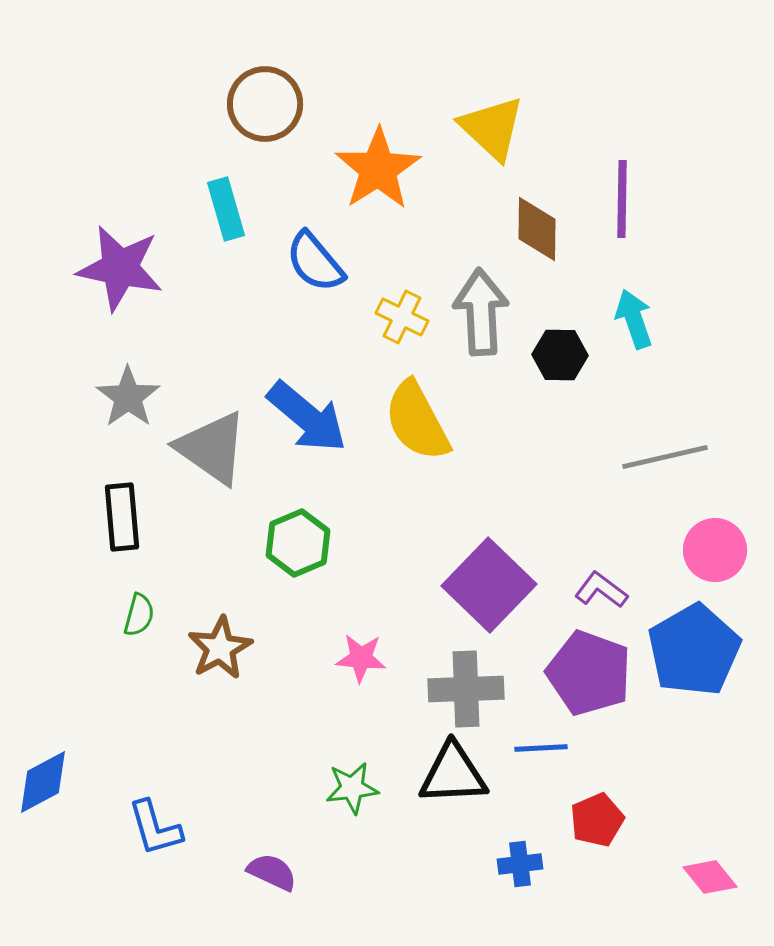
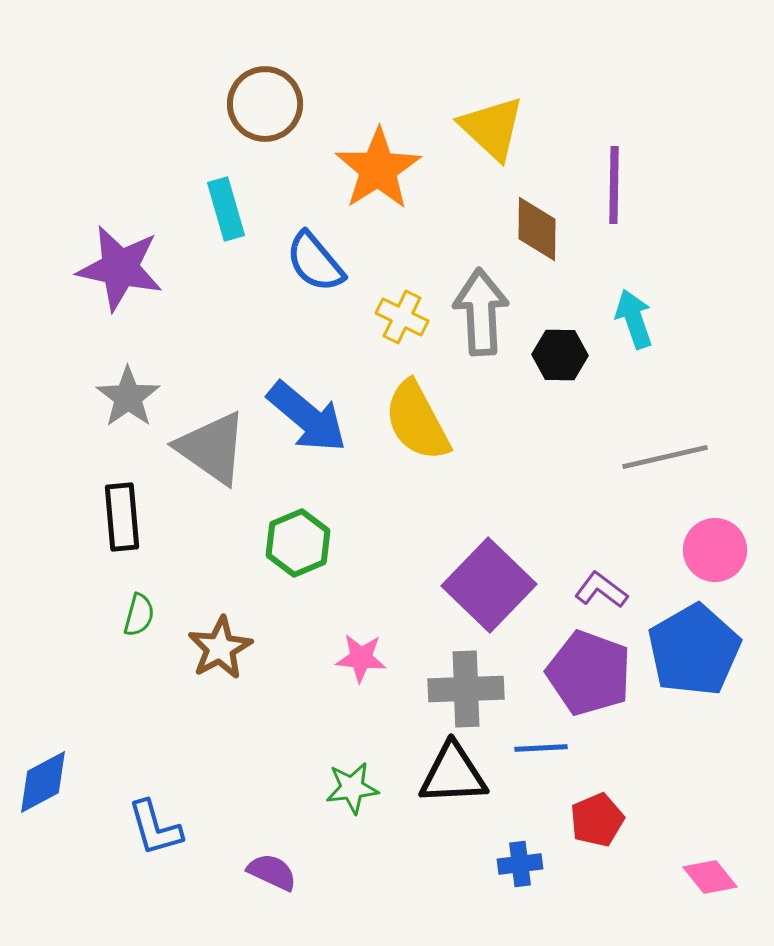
purple line: moved 8 px left, 14 px up
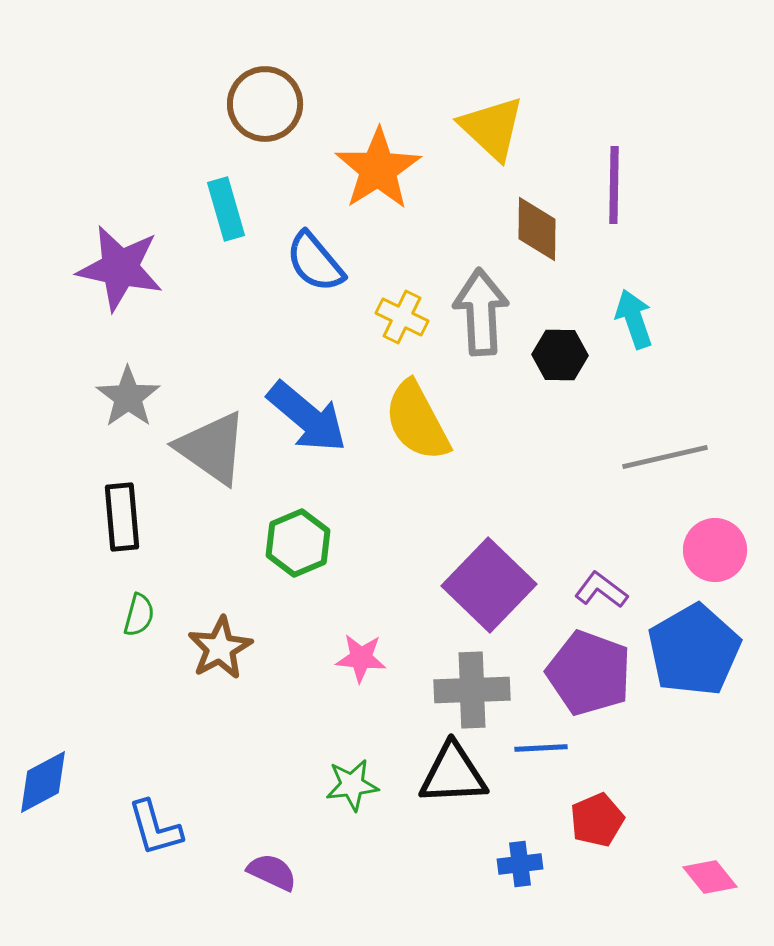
gray cross: moved 6 px right, 1 px down
green star: moved 3 px up
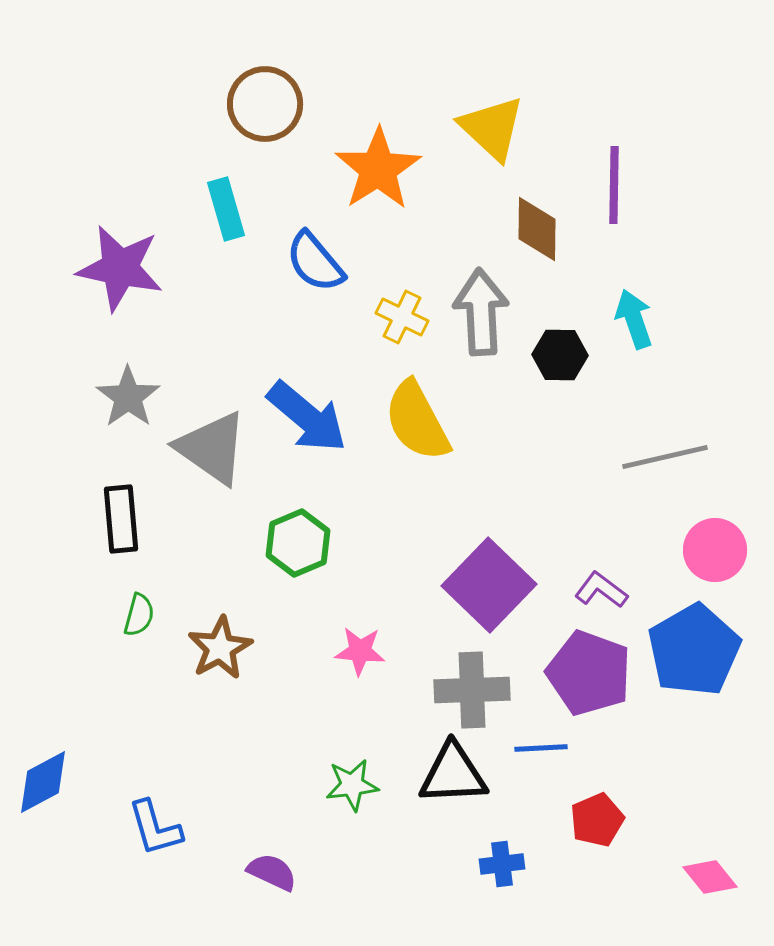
black rectangle: moved 1 px left, 2 px down
pink star: moved 1 px left, 7 px up
blue cross: moved 18 px left
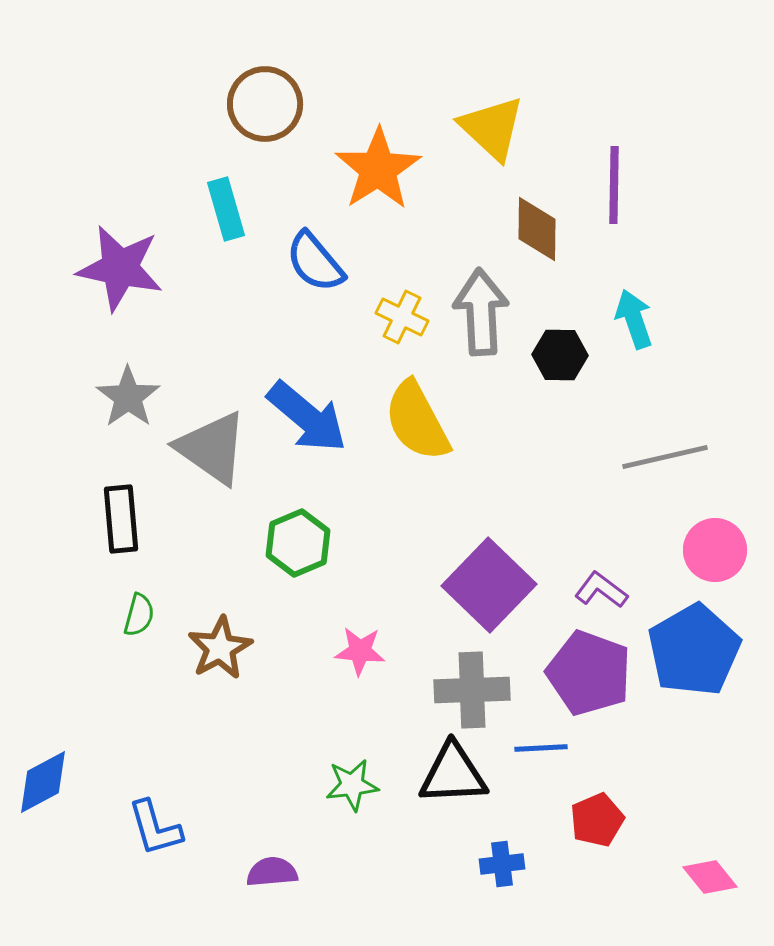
purple semicircle: rotated 30 degrees counterclockwise
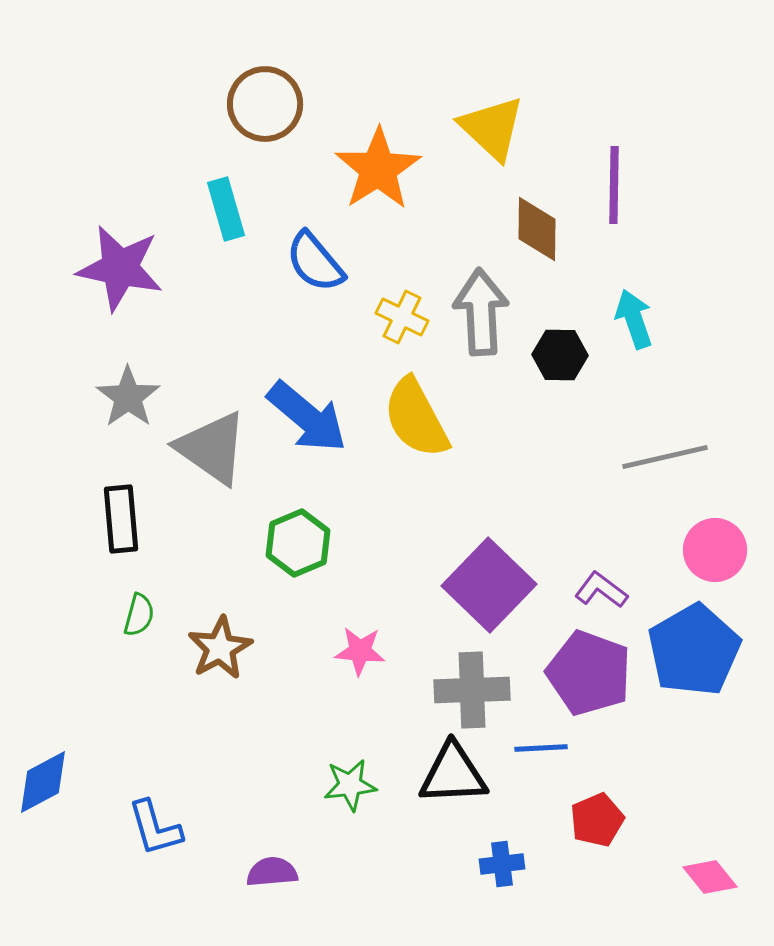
yellow semicircle: moved 1 px left, 3 px up
green star: moved 2 px left
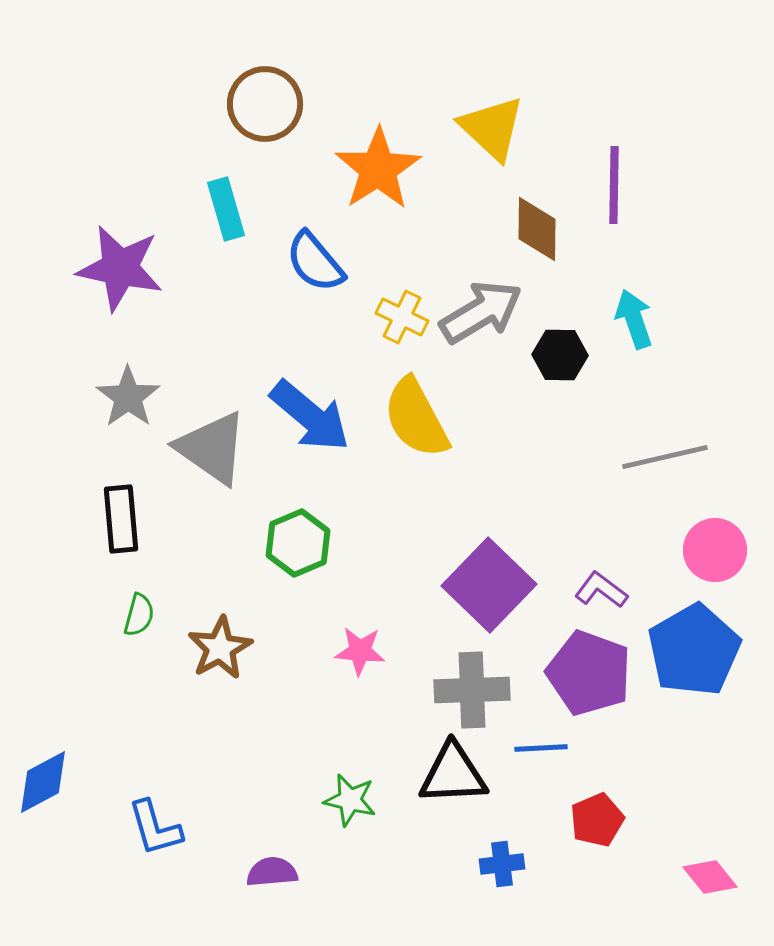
gray arrow: rotated 62 degrees clockwise
blue arrow: moved 3 px right, 1 px up
green star: moved 15 px down; rotated 20 degrees clockwise
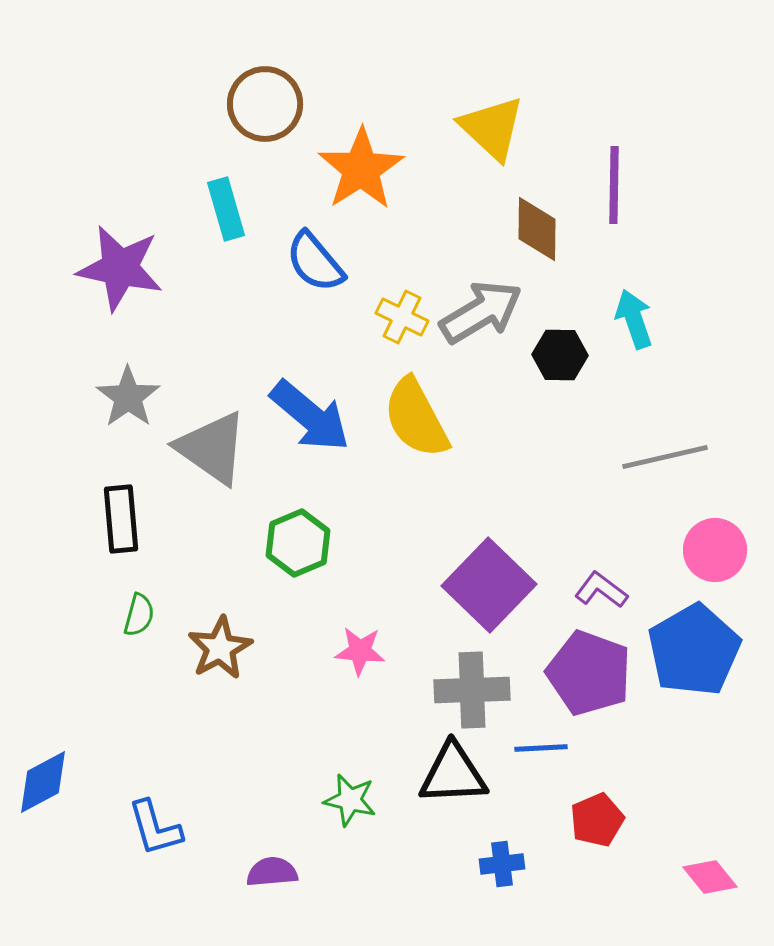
orange star: moved 17 px left
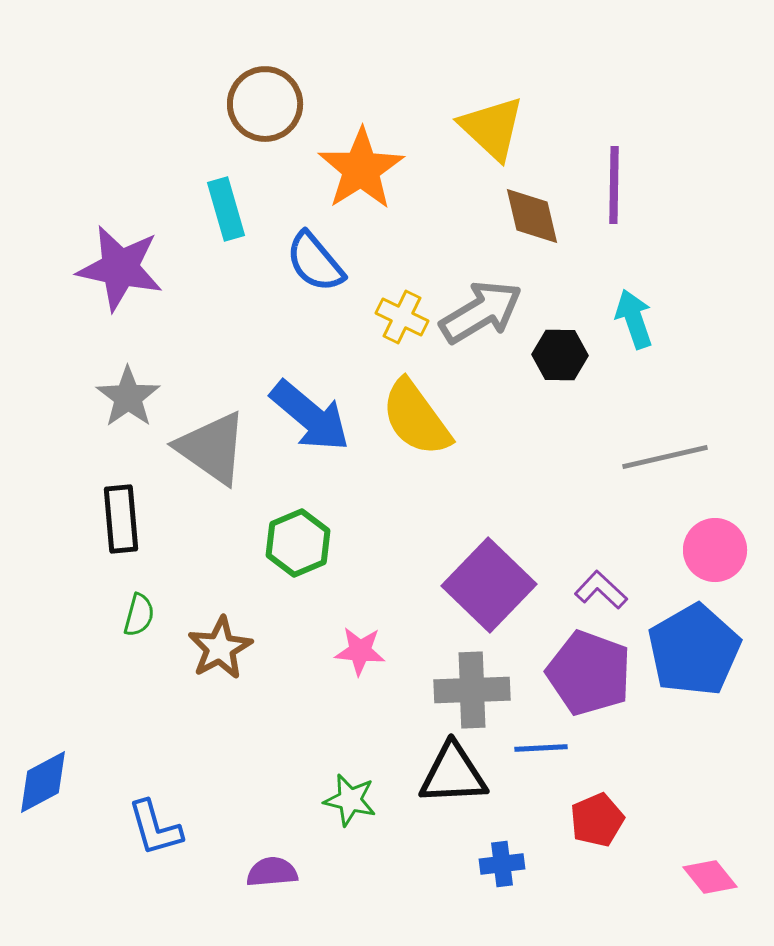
brown diamond: moved 5 px left, 13 px up; rotated 14 degrees counterclockwise
yellow semicircle: rotated 8 degrees counterclockwise
purple L-shape: rotated 6 degrees clockwise
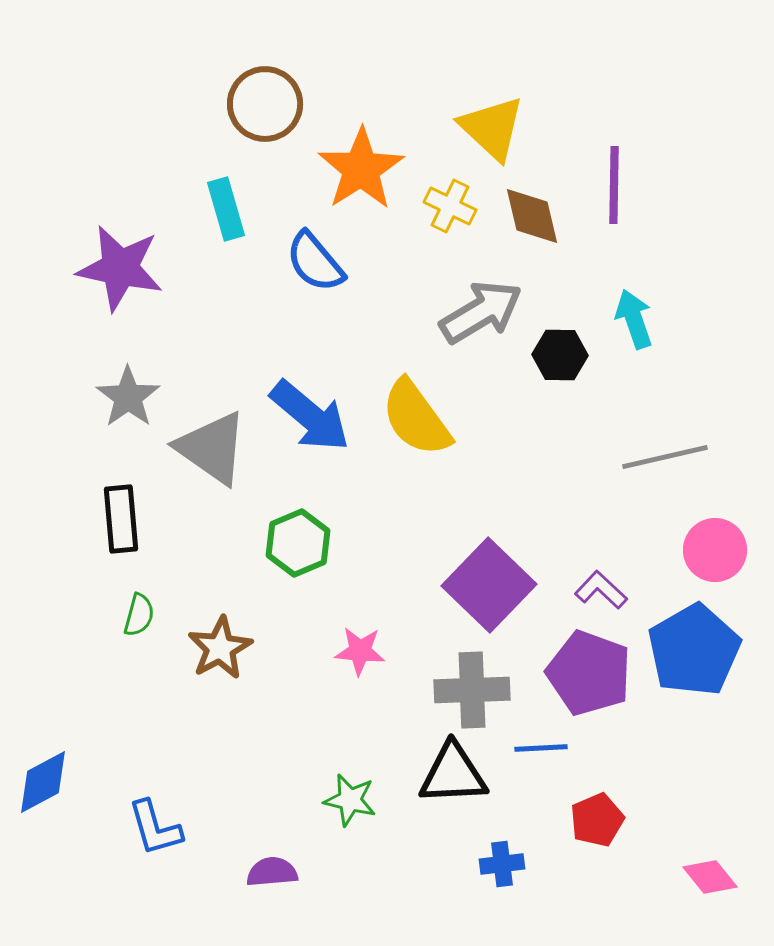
yellow cross: moved 48 px right, 111 px up
